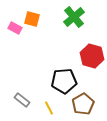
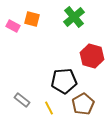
pink rectangle: moved 2 px left, 2 px up
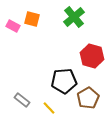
brown pentagon: moved 5 px right, 6 px up
yellow line: rotated 16 degrees counterclockwise
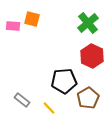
green cross: moved 14 px right, 6 px down
pink rectangle: rotated 24 degrees counterclockwise
red hexagon: rotated 10 degrees clockwise
